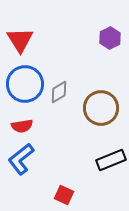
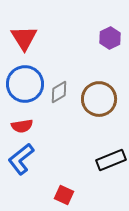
red triangle: moved 4 px right, 2 px up
brown circle: moved 2 px left, 9 px up
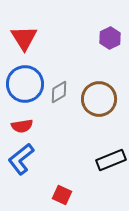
red square: moved 2 px left
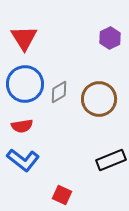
blue L-shape: moved 2 px right, 1 px down; rotated 104 degrees counterclockwise
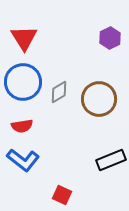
blue circle: moved 2 px left, 2 px up
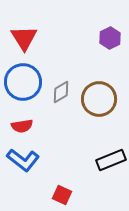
gray diamond: moved 2 px right
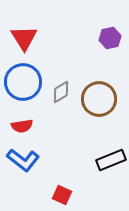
purple hexagon: rotated 15 degrees clockwise
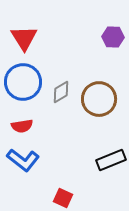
purple hexagon: moved 3 px right, 1 px up; rotated 15 degrees clockwise
red square: moved 1 px right, 3 px down
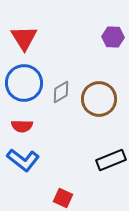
blue circle: moved 1 px right, 1 px down
red semicircle: rotated 10 degrees clockwise
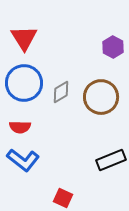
purple hexagon: moved 10 px down; rotated 25 degrees clockwise
brown circle: moved 2 px right, 2 px up
red semicircle: moved 2 px left, 1 px down
